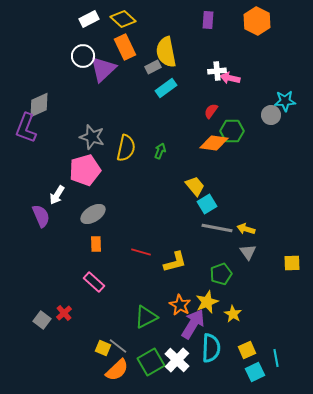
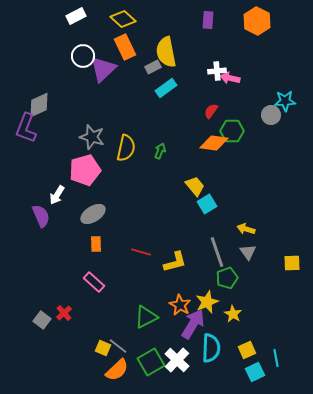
white rectangle at (89, 19): moved 13 px left, 3 px up
gray line at (217, 228): moved 24 px down; rotated 60 degrees clockwise
green pentagon at (221, 274): moved 6 px right, 4 px down
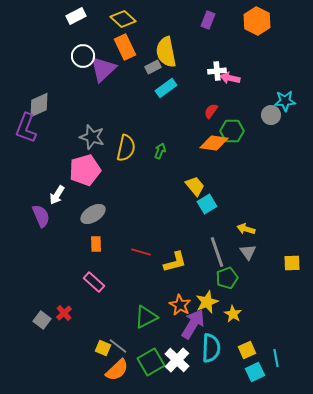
purple rectangle at (208, 20): rotated 18 degrees clockwise
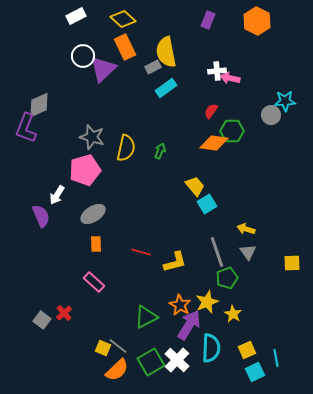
purple arrow at (193, 324): moved 4 px left, 1 px down
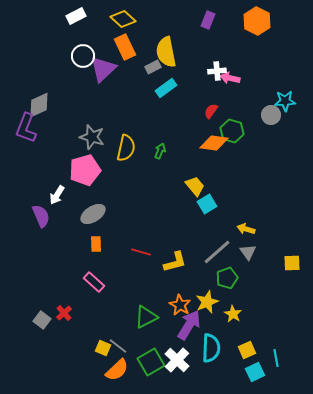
green hexagon at (232, 131): rotated 15 degrees clockwise
gray line at (217, 252): rotated 68 degrees clockwise
